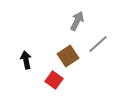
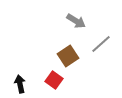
gray arrow: moved 1 px left; rotated 96 degrees clockwise
gray line: moved 3 px right
black arrow: moved 6 px left, 24 px down
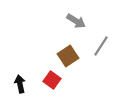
gray line: moved 2 px down; rotated 15 degrees counterclockwise
red square: moved 2 px left
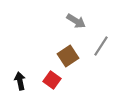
black arrow: moved 3 px up
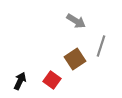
gray line: rotated 15 degrees counterclockwise
brown square: moved 7 px right, 3 px down
black arrow: rotated 36 degrees clockwise
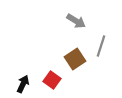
black arrow: moved 3 px right, 3 px down
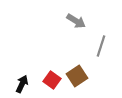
brown square: moved 2 px right, 17 px down
black arrow: moved 1 px left
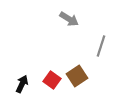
gray arrow: moved 7 px left, 2 px up
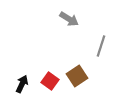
red square: moved 2 px left, 1 px down
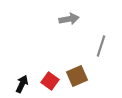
gray arrow: rotated 42 degrees counterclockwise
brown square: rotated 10 degrees clockwise
